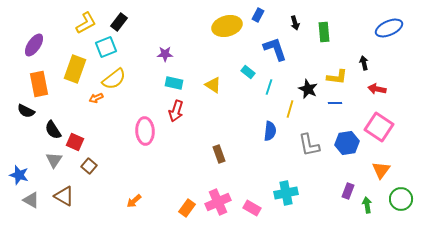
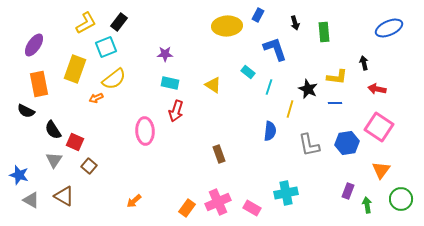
yellow ellipse at (227, 26): rotated 12 degrees clockwise
cyan rectangle at (174, 83): moved 4 px left
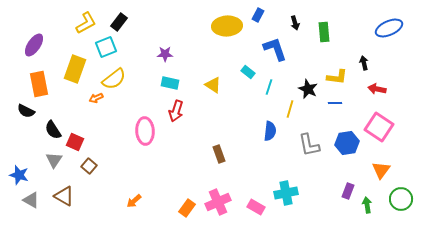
pink rectangle at (252, 208): moved 4 px right, 1 px up
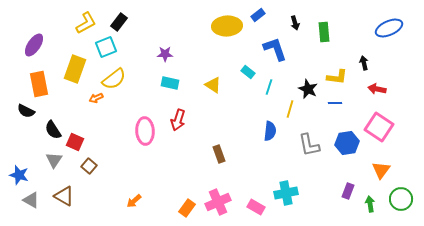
blue rectangle at (258, 15): rotated 24 degrees clockwise
red arrow at (176, 111): moved 2 px right, 9 px down
green arrow at (367, 205): moved 3 px right, 1 px up
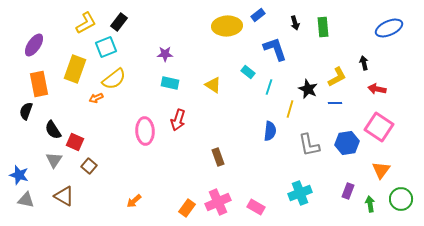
green rectangle at (324, 32): moved 1 px left, 5 px up
yellow L-shape at (337, 77): rotated 35 degrees counterclockwise
black semicircle at (26, 111): rotated 84 degrees clockwise
brown rectangle at (219, 154): moved 1 px left, 3 px down
cyan cross at (286, 193): moved 14 px right; rotated 10 degrees counterclockwise
gray triangle at (31, 200): moved 5 px left; rotated 18 degrees counterclockwise
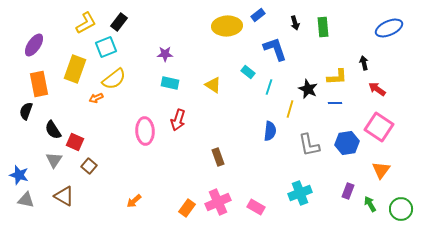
yellow L-shape at (337, 77): rotated 25 degrees clockwise
red arrow at (377, 89): rotated 24 degrees clockwise
green circle at (401, 199): moved 10 px down
green arrow at (370, 204): rotated 21 degrees counterclockwise
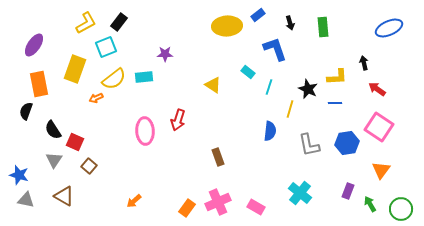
black arrow at (295, 23): moved 5 px left
cyan rectangle at (170, 83): moved 26 px left, 6 px up; rotated 18 degrees counterclockwise
cyan cross at (300, 193): rotated 30 degrees counterclockwise
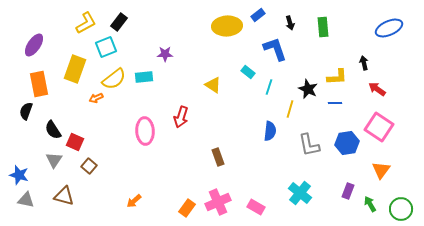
red arrow at (178, 120): moved 3 px right, 3 px up
brown triangle at (64, 196): rotated 15 degrees counterclockwise
